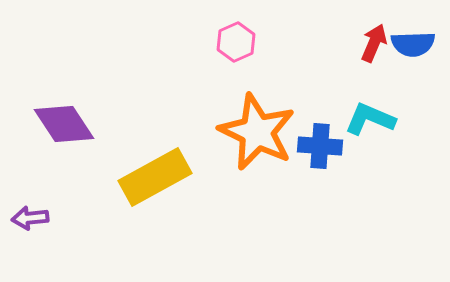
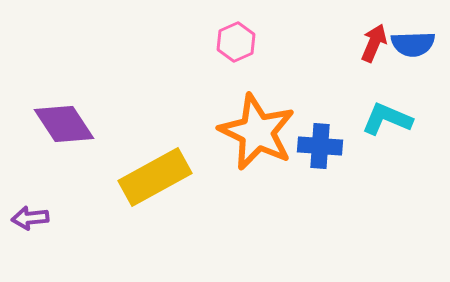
cyan L-shape: moved 17 px right
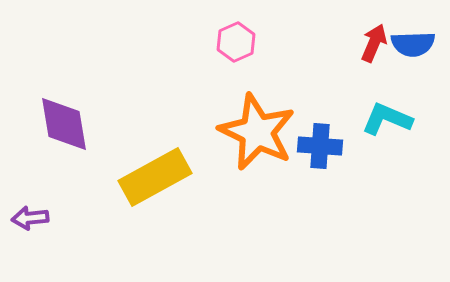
purple diamond: rotated 24 degrees clockwise
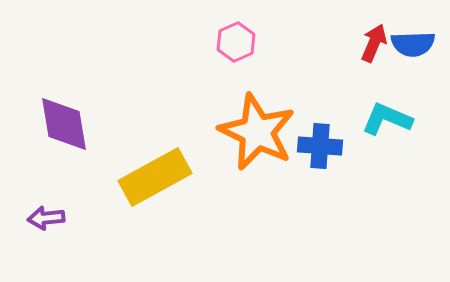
purple arrow: moved 16 px right
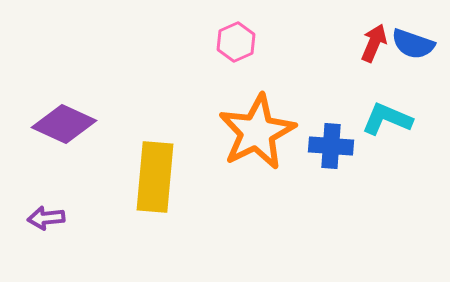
blue semicircle: rotated 21 degrees clockwise
purple diamond: rotated 56 degrees counterclockwise
orange star: rotated 20 degrees clockwise
blue cross: moved 11 px right
yellow rectangle: rotated 56 degrees counterclockwise
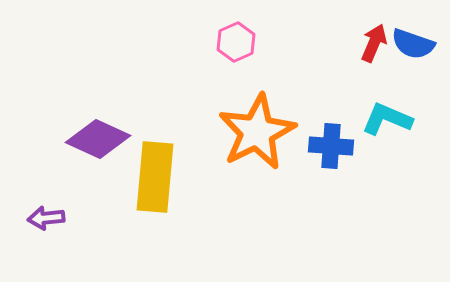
purple diamond: moved 34 px right, 15 px down
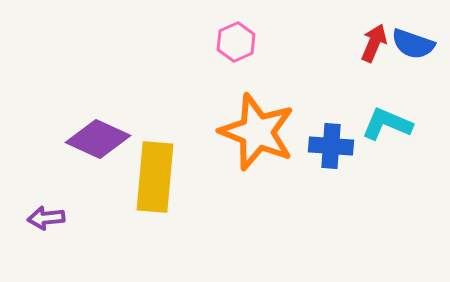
cyan L-shape: moved 5 px down
orange star: rotated 24 degrees counterclockwise
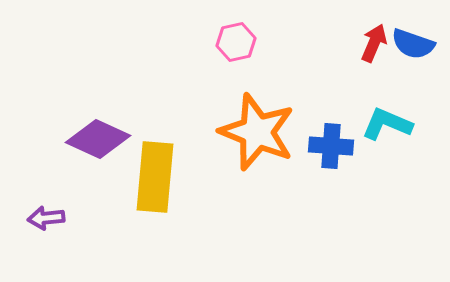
pink hexagon: rotated 12 degrees clockwise
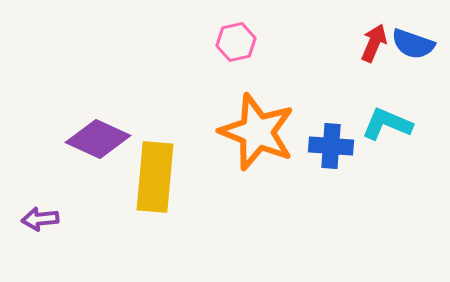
purple arrow: moved 6 px left, 1 px down
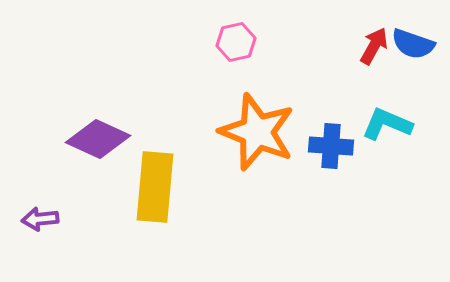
red arrow: moved 3 px down; rotated 6 degrees clockwise
yellow rectangle: moved 10 px down
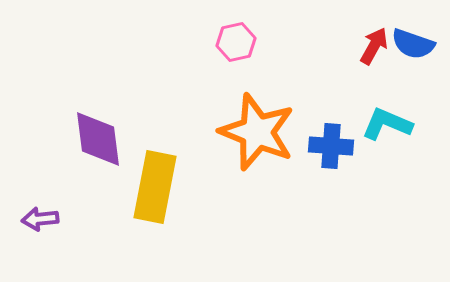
purple diamond: rotated 58 degrees clockwise
yellow rectangle: rotated 6 degrees clockwise
